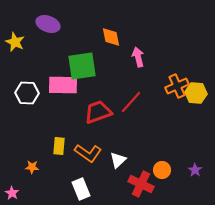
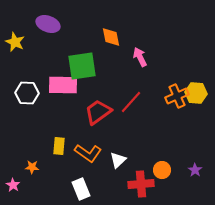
pink arrow: moved 2 px right; rotated 12 degrees counterclockwise
orange cross: moved 10 px down
red trapezoid: rotated 16 degrees counterclockwise
red cross: rotated 30 degrees counterclockwise
pink star: moved 1 px right, 8 px up
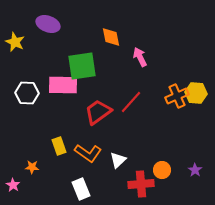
yellow rectangle: rotated 24 degrees counterclockwise
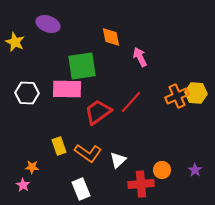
pink rectangle: moved 4 px right, 4 px down
pink star: moved 10 px right
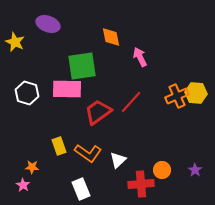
white hexagon: rotated 15 degrees clockwise
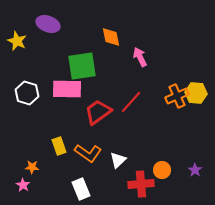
yellow star: moved 2 px right, 1 px up
